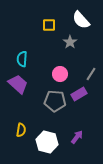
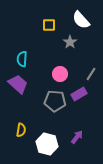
white hexagon: moved 2 px down
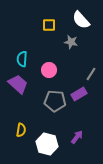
gray star: moved 1 px right; rotated 24 degrees counterclockwise
pink circle: moved 11 px left, 4 px up
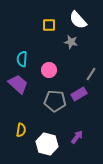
white semicircle: moved 3 px left
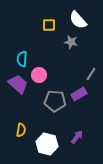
pink circle: moved 10 px left, 5 px down
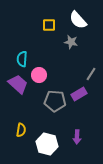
purple arrow: rotated 144 degrees clockwise
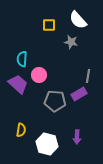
gray line: moved 3 px left, 2 px down; rotated 24 degrees counterclockwise
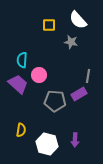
cyan semicircle: moved 1 px down
purple arrow: moved 2 px left, 3 px down
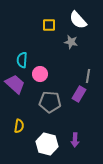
pink circle: moved 1 px right, 1 px up
purple trapezoid: moved 3 px left
purple rectangle: rotated 28 degrees counterclockwise
gray pentagon: moved 5 px left, 1 px down
yellow semicircle: moved 2 px left, 4 px up
